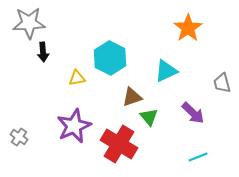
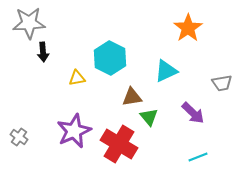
gray trapezoid: rotated 85 degrees counterclockwise
brown triangle: rotated 10 degrees clockwise
purple star: moved 5 px down
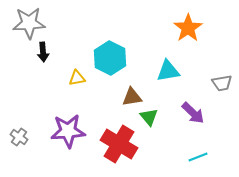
cyan triangle: moved 2 px right; rotated 15 degrees clockwise
purple star: moved 6 px left; rotated 20 degrees clockwise
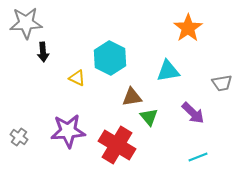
gray star: moved 3 px left
yellow triangle: rotated 36 degrees clockwise
red cross: moved 2 px left, 1 px down
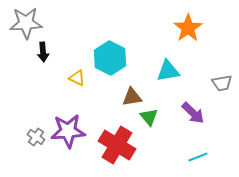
gray cross: moved 17 px right
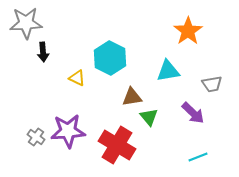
orange star: moved 3 px down
gray trapezoid: moved 10 px left, 1 px down
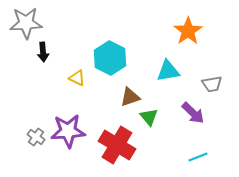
brown triangle: moved 2 px left; rotated 10 degrees counterclockwise
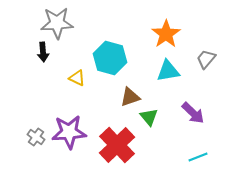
gray star: moved 31 px right
orange star: moved 22 px left, 3 px down
cyan hexagon: rotated 12 degrees counterclockwise
gray trapezoid: moved 6 px left, 25 px up; rotated 140 degrees clockwise
purple star: moved 1 px right, 1 px down
red cross: rotated 15 degrees clockwise
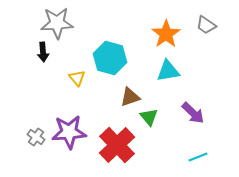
gray trapezoid: moved 34 px up; rotated 95 degrees counterclockwise
yellow triangle: rotated 24 degrees clockwise
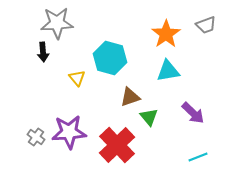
gray trapezoid: rotated 55 degrees counterclockwise
